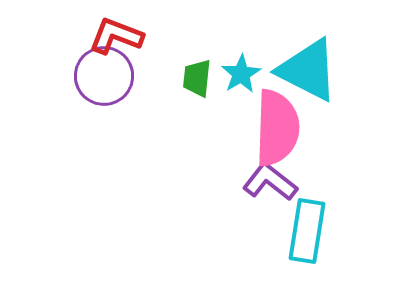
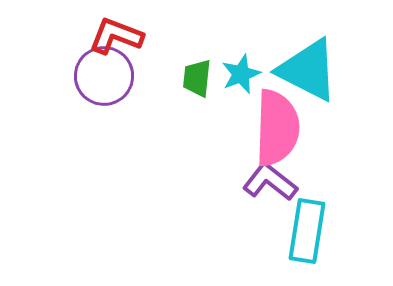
cyan star: rotated 9 degrees clockwise
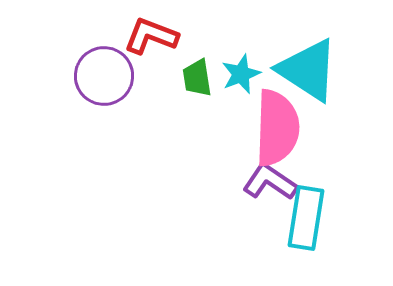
red L-shape: moved 35 px right
cyan triangle: rotated 6 degrees clockwise
green trapezoid: rotated 15 degrees counterclockwise
purple L-shape: rotated 4 degrees counterclockwise
cyan rectangle: moved 1 px left, 13 px up
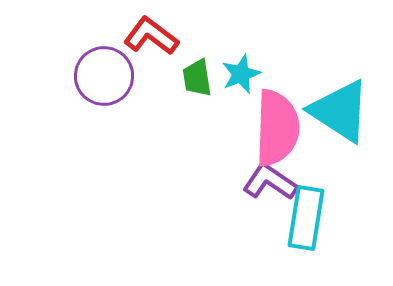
red L-shape: rotated 16 degrees clockwise
cyan triangle: moved 32 px right, 41 px down
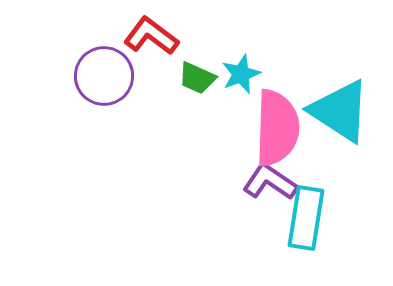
green trapezoid: rotated 57 degrees counterclockwise
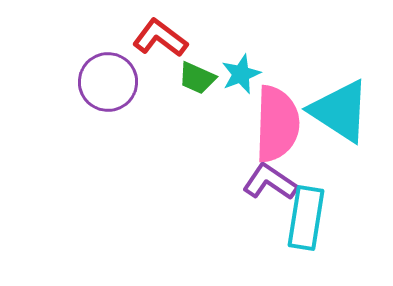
red L-shape: moved 9 px right, 2 px down
purple circle: moved 4 px right, 6 px down
pink semicircle: moved 4 px up
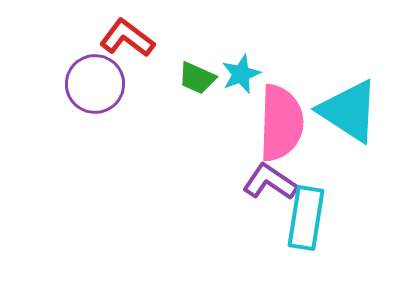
red L-shape: moved 33 px left
purple circle: moved 13 px left, 2 px down
cyan triangle: moved 9 px right
pink semicircle: moved 4 px right, 1 px up
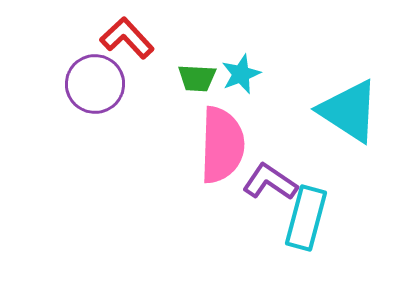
red L-shape: rotated 10 degrees clockwise
green trapezoid: rotated 21 degrees counterclockwise
pink semicircle: moved 59 px left, 22 px down
cyan rectangle: rotated 6 degrees clockwise
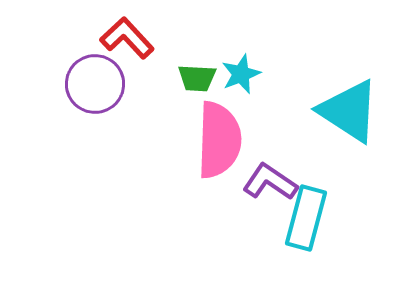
pink semicircle: moved 3 px left, 5 px up
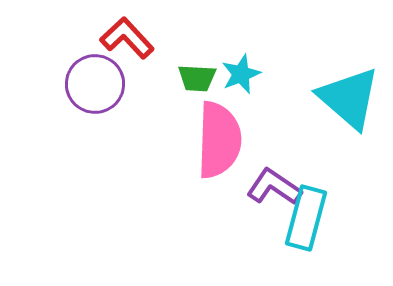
cyan triangle: moved 13 px up; rotated 8 degrees clockwise
purple L-shape: moved 4 px right, 5 px down
